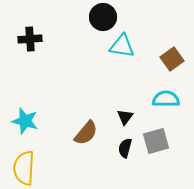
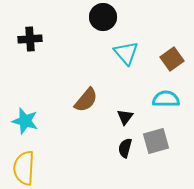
cyan triangle: moved 4 px right, 7 px down; rotated 40 degrees clockwise
brown semicircle: moved 33 px up
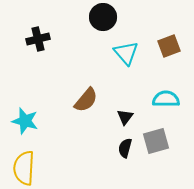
black cross: moved 8 px right; rotated 10 degrees counterclockwise
brown square: moved 3 px left, 13 px up; rotated 15 degrees clockwise
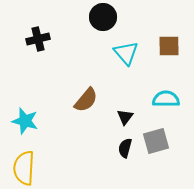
brown square: rotated 20 degrees clockwise
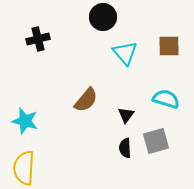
cyan triangle: moved 1 px left
cyan semicircle: rotated 16 degrees clockwise
black triangle: moved 1 px right, 2 px up
black semicircle: rotated 18 degrees counterclockwise
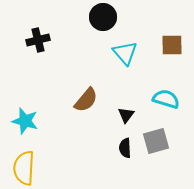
black cross: moved 1 px down
brown square: moved 3 px right, 1 px up
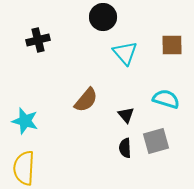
black triangle: rotated 18 degrees counterclockwise
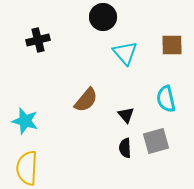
cyan semicircle: rotated 120 degrees counterclockwise
yellow semicircle: moved 3 px right
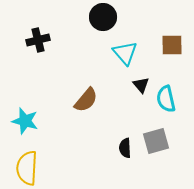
black triangle: moved 15 px right, 30 px up
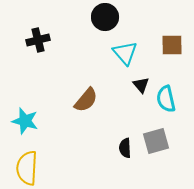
black circle: moved 2 px right
